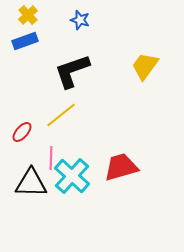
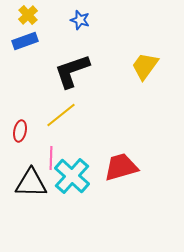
red ellipse: moved 2 px left, 1 px up; rotated 30 degrees counterclockwise
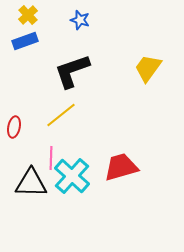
yellow trapezoid: moved 3 px right, 2 px down
red ellipse: moved 6 px left, 4 px up
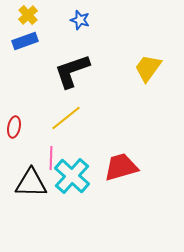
yellow line: moved 5 px right, 3 px down
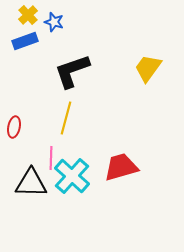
blue star: moved 26 px left, 2 px down
yellow line: rotated 36 degrees counterclockwise
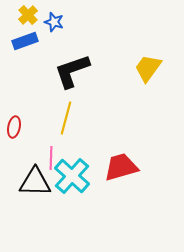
black triangle: moved 4 px right, 1 px up
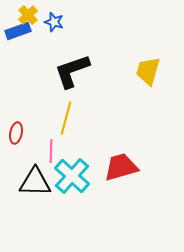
blue rectangle: moved 7 px left, 10 px up
yellow trapezoid: moved 3 px down; rotated 20 degrees counterclockwise
red ellipse: moved 2 px right, 6 px down
pink line: moved 7 px up
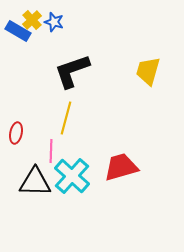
yellow cross: moved 4 px right, 5 px down
blue rectangle: rotated 50 degrees clockwise
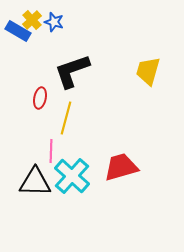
red ellipse: moved 24 px right, 35 px up
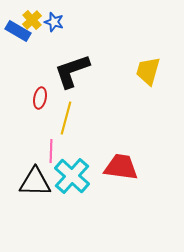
red trapezoid: rotated 24 degrees clockwise
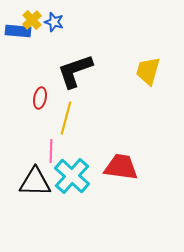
blue rectangle: rotated 25 degrees counterclockwise
black L-shape: moved 3 px right
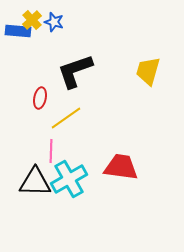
yellow line: rotated 40 degrees clockwise
cyan cross: moved 3 px left, 3 px down; rotated 18 degrees clockwise
